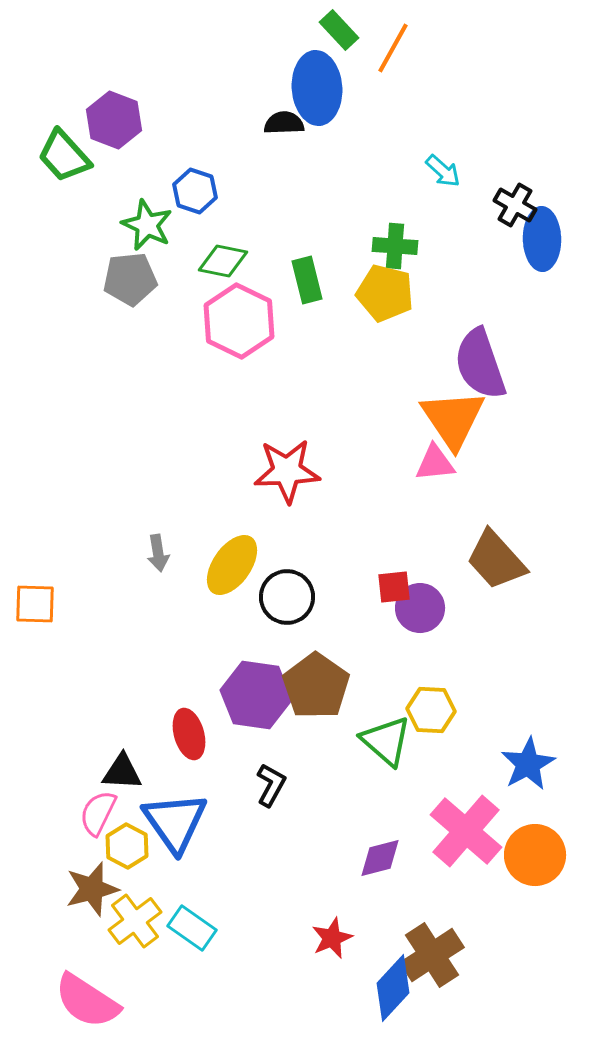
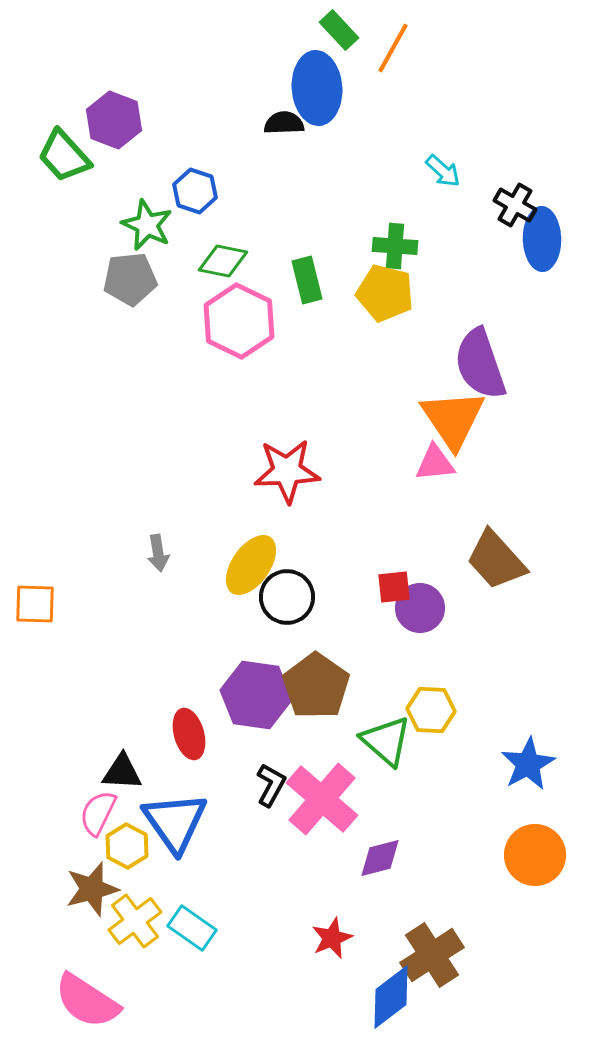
yellow ellipse at (232, 565): moved 19 px right
pink cross at (466, 831): moved 144 px left, 32 px up
blue diamond at (393, 988): moved 2 px left, 9 px down; rotated 10 degrees clockwise
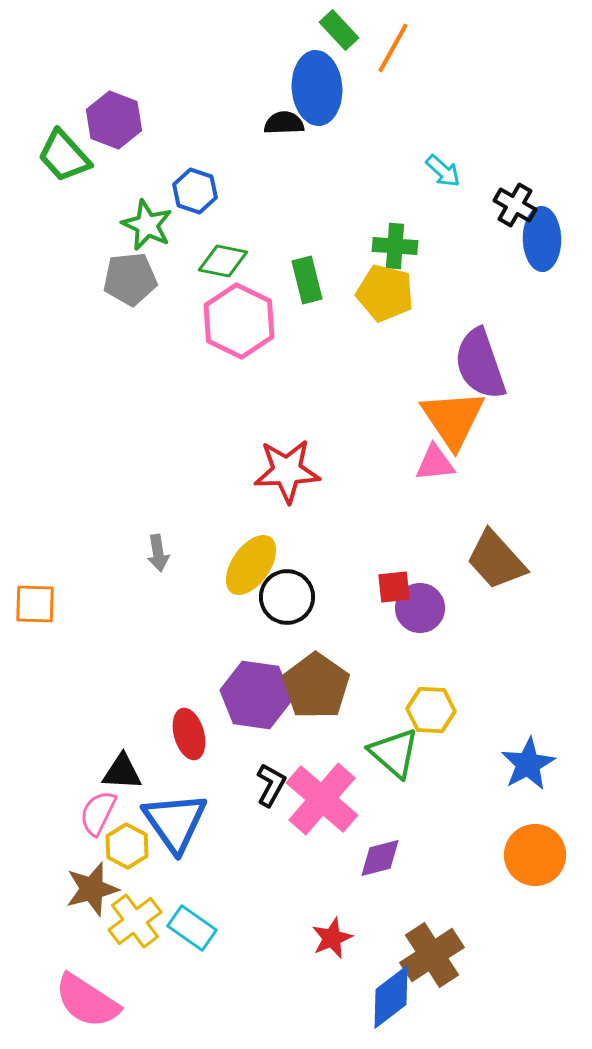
green triangle at (386, 741): moved 8 px right, 12 px down
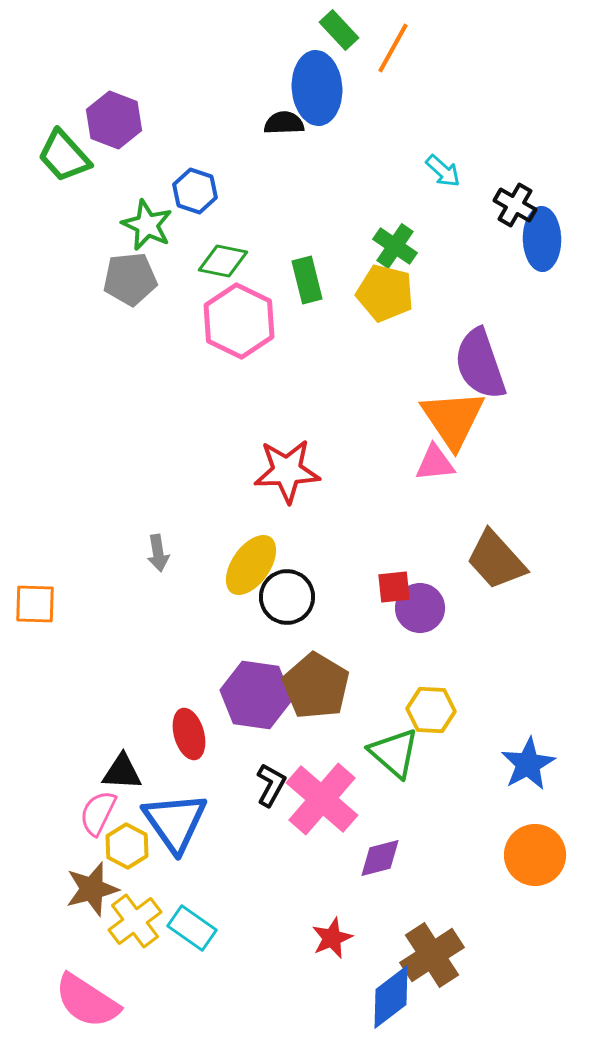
green cross at (395, 246): rotated 30 degrees clockwise
brown pentagon at (316, 686): rotated 4 degrees counterclockwise
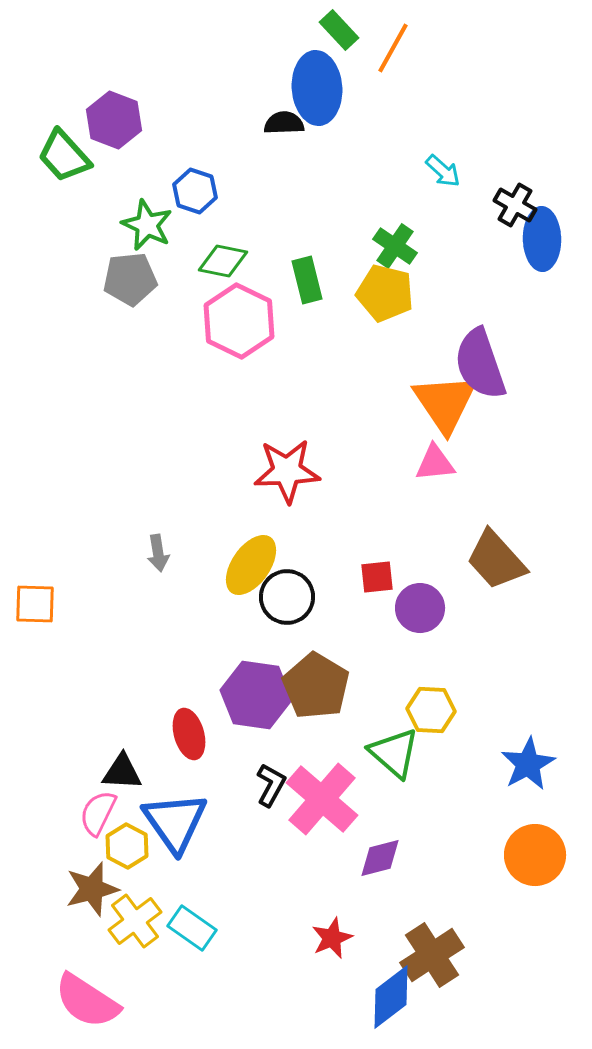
orange triangle at (453, 419): moved 8 px left, 16 px up
red square at (394, 587): moved 17 px left, 10 px up
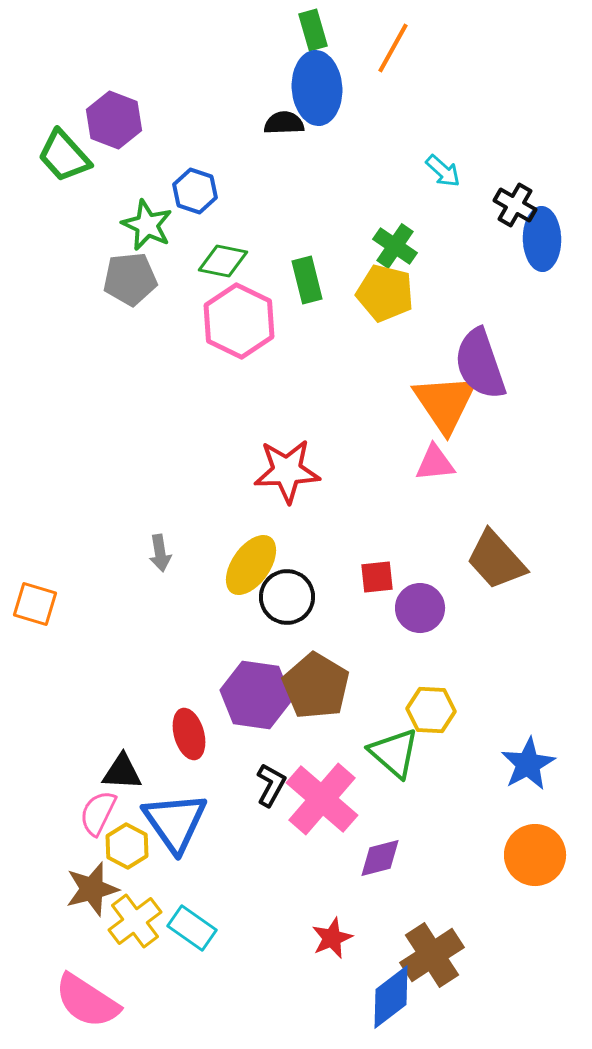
green rectangle at (339, 30): moved 26 px left; rotated 27 degrees clockwise
gray arrow at (158, 553): moved 2 px right
orange square at (35, 604): rotated 15 degrees clockwise
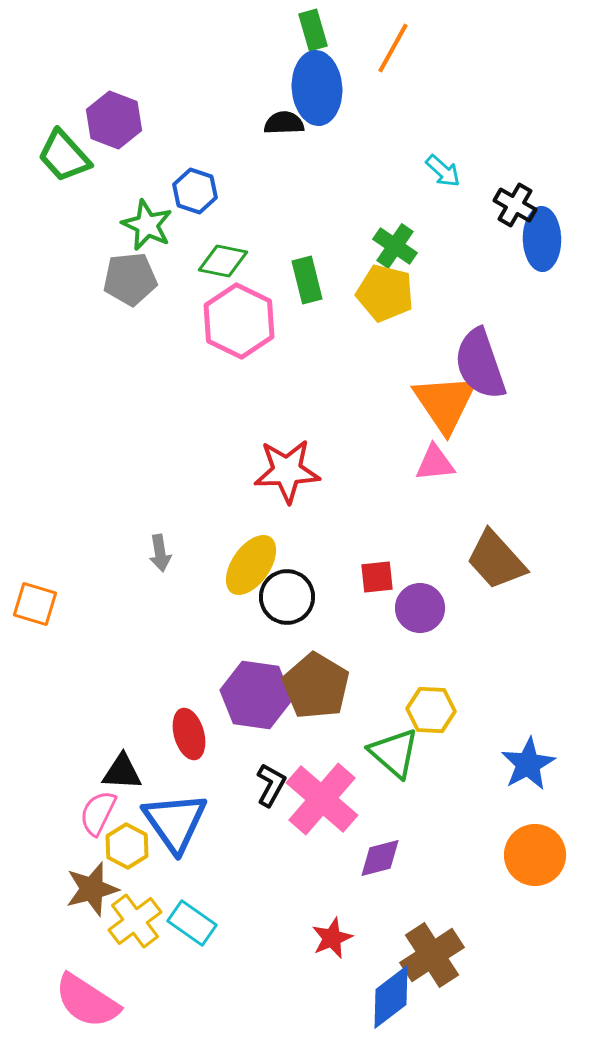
cyan rectangle at (192, 928): moved 5 px up
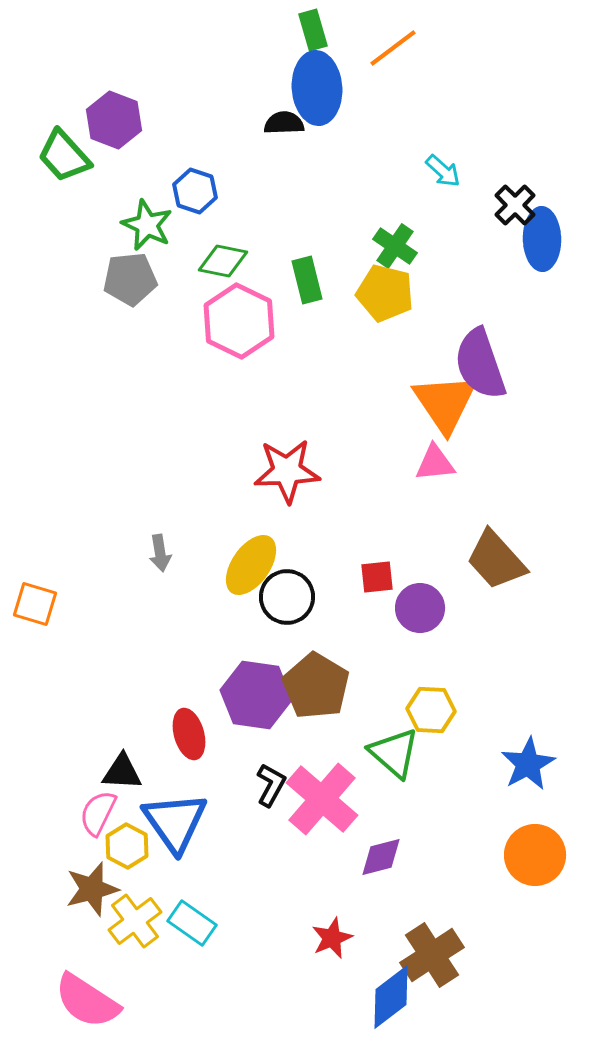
orange line at (393, 48): rotated 24 degrees clockwise
black cross at (515, 205): rotated 15 degrees clockwise
purple diamond at (380, 858): moved 1 px right, 1 px up
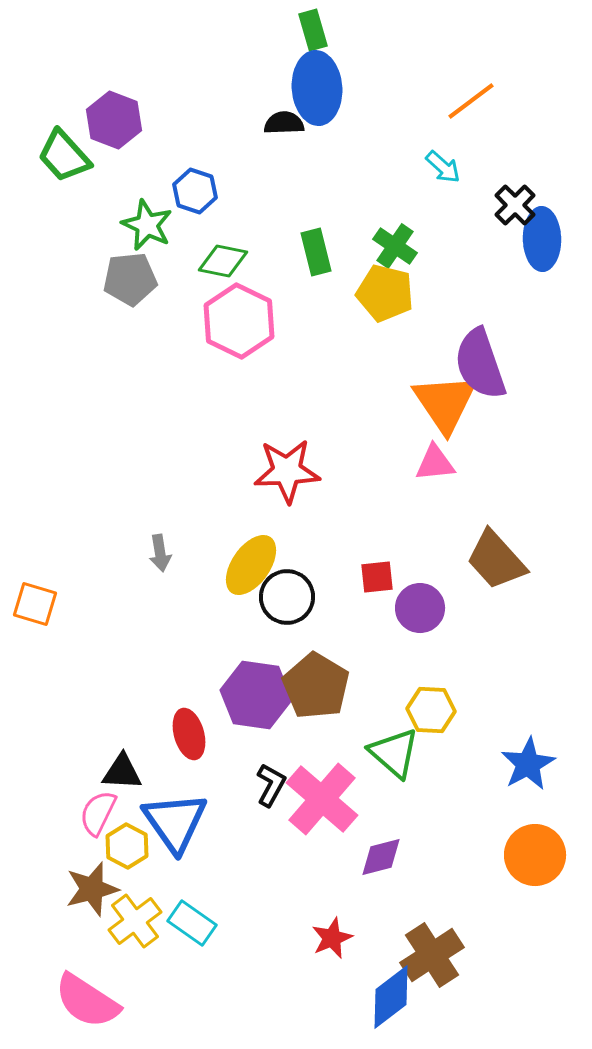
orange line at (393, 48): moved 78 px right, 53 px down
cyan arrow at (443, 171): moved 4 px up
green rectangle at (307, 280): moved 9 px right, 28 px up
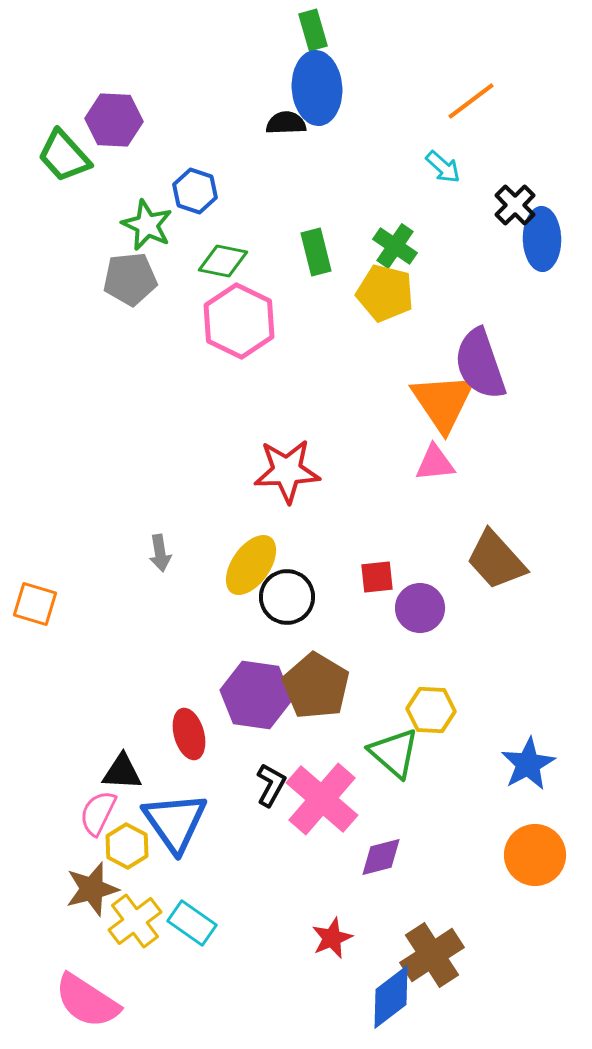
purple hexagon at (114, 120): rotated 18 degrees counterclockwise
black semicircle at (284, 123): moved 2 px right
orange triangle at (445, 403): moved 2 px left, 1 px up
